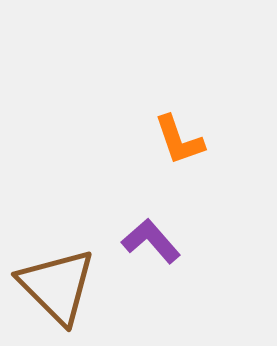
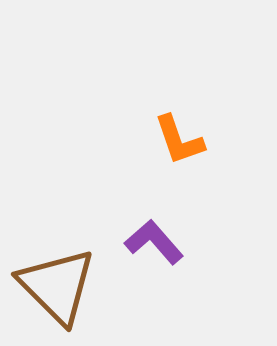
purple L-shape: moved 3 px right, 1 px down
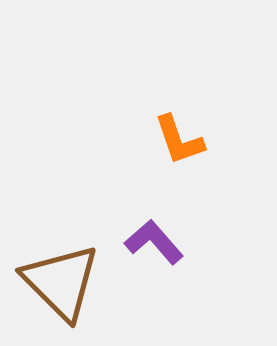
brown triangle: moved 4 px right, 4 px up
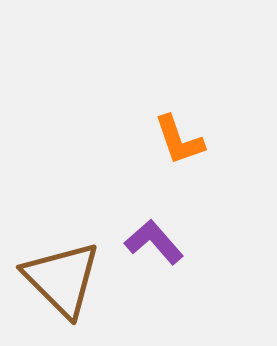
brown triangle: moved 1 px right, 3 px up
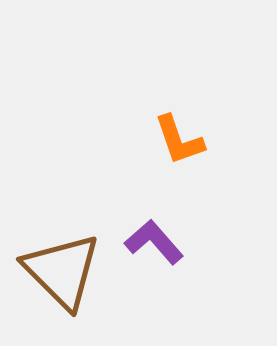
brown triangle: moved 8 px up
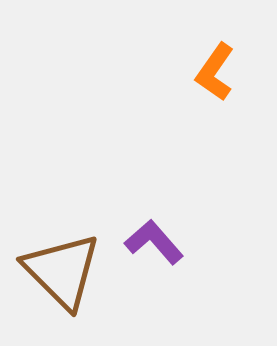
orange L-shape: moved 36 px right, 68 px up; rotated 54 degrees clockwise
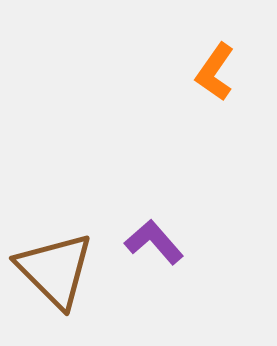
brown triangle: moved 7 px left, 1 px up
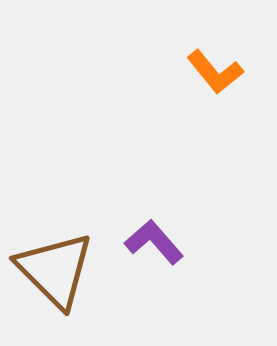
orange L-shape: rotated 74 degrees counterclockwise
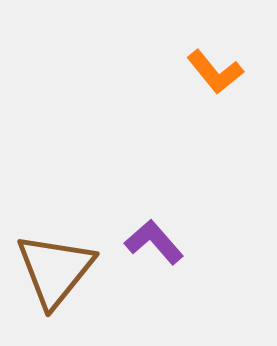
brown triangle: rotated 24 degrees clockwise
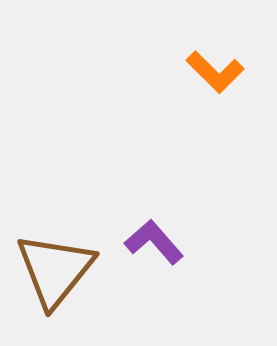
orange L-shape: rotated 6 degrees counterclockwise
